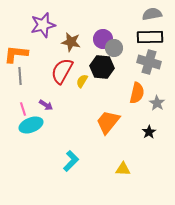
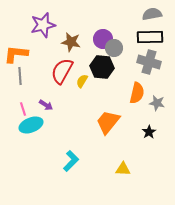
gray star: rotated 21 degrees counterclockwise
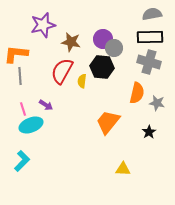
yellow semicircle: rotated 24 degrees counterclockwise
cyan L-shape: moved 49 px left
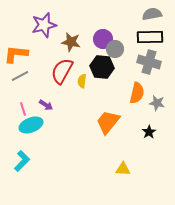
purple star: moved 1 px right
gray circle: moved 1 px right, 1 px down
gray line: rotated 66 degrees clockwise
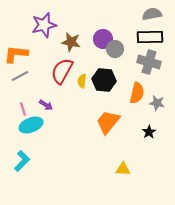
black hexagon: moved 2 px right, 13 px down
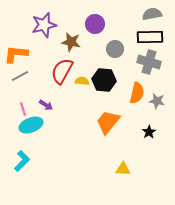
purple circle: moved 8 px left, 15 px up
yellow semicircle: rotated 88 degrees clockwise
gray star: moved 2 px up
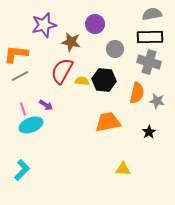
orange trapezoid: rotated 40 degrees clockwise
cyan L-shape: moved 9 px down
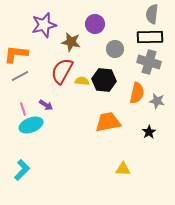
gray semicircle: rotated 72 degrees counterclockwise
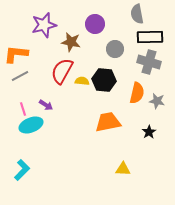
gray semicircle: moved 15 px left; rotated 18 degrees counterclockwise
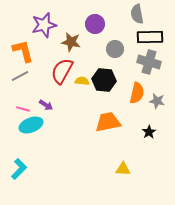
orange L-shape: moved 7 px right, 3 px up; rotated 70 degrees clockwise
pink line: rotated 56 degrees counterclockwise
cyan L-shape: moved 3 px left, 1 px up
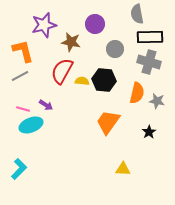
orange trapezoid: rotated 44 degrees counterclockwise
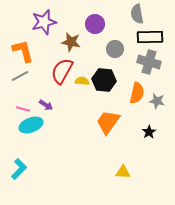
purple star: moved 3 px up
yellow triangle: moved 3 px down
